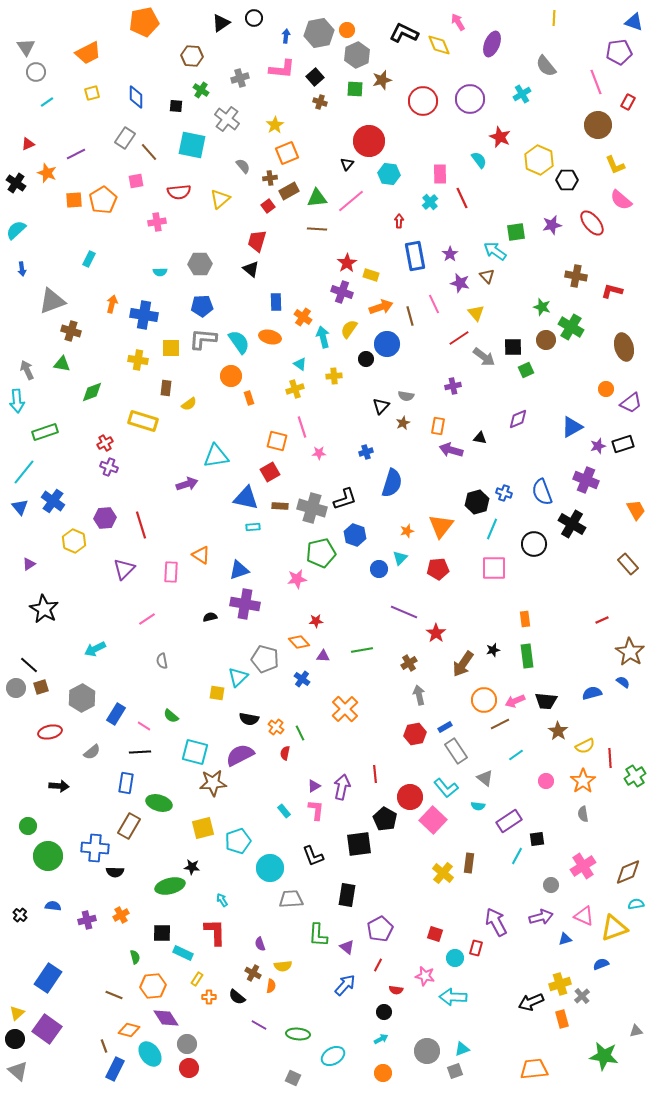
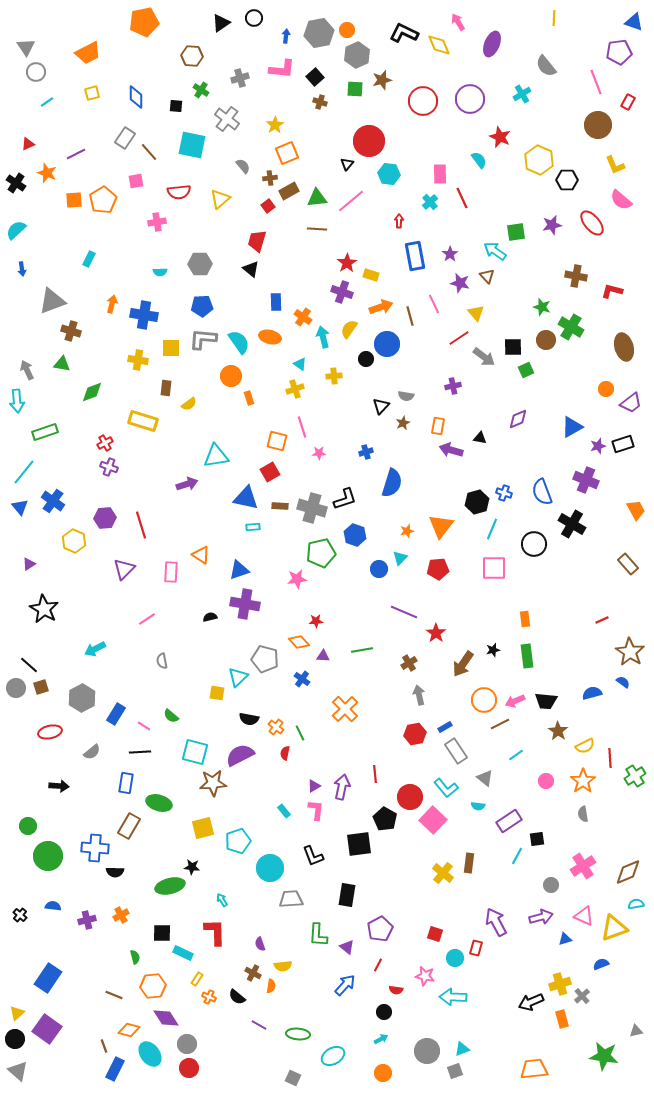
orange cross at (209, 997): rotated 24 degrees clockwise
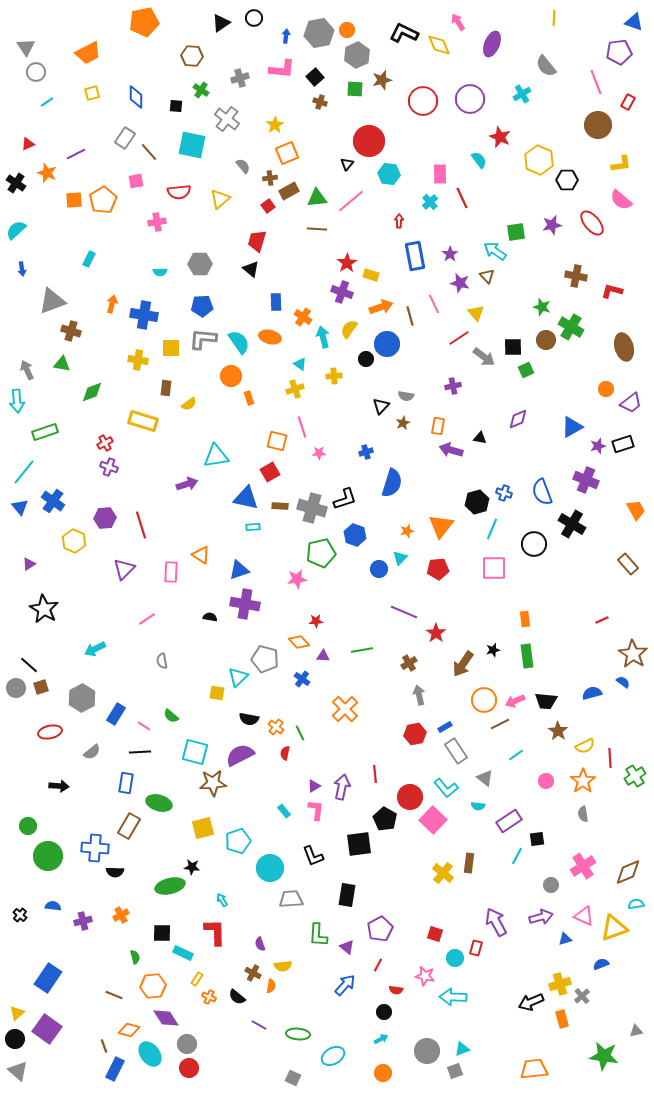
yellow L-shape at (615, 165): moved 6 px right, 1 px up; rotated 75 degrees counterclockwise
black semicircle at (210, 617): rotated 24 degrees clockwise
brown star at (630, 652): moved 3 px right, 2 px down
purple cross at (87, 920): moved 4 px left, 1 px down
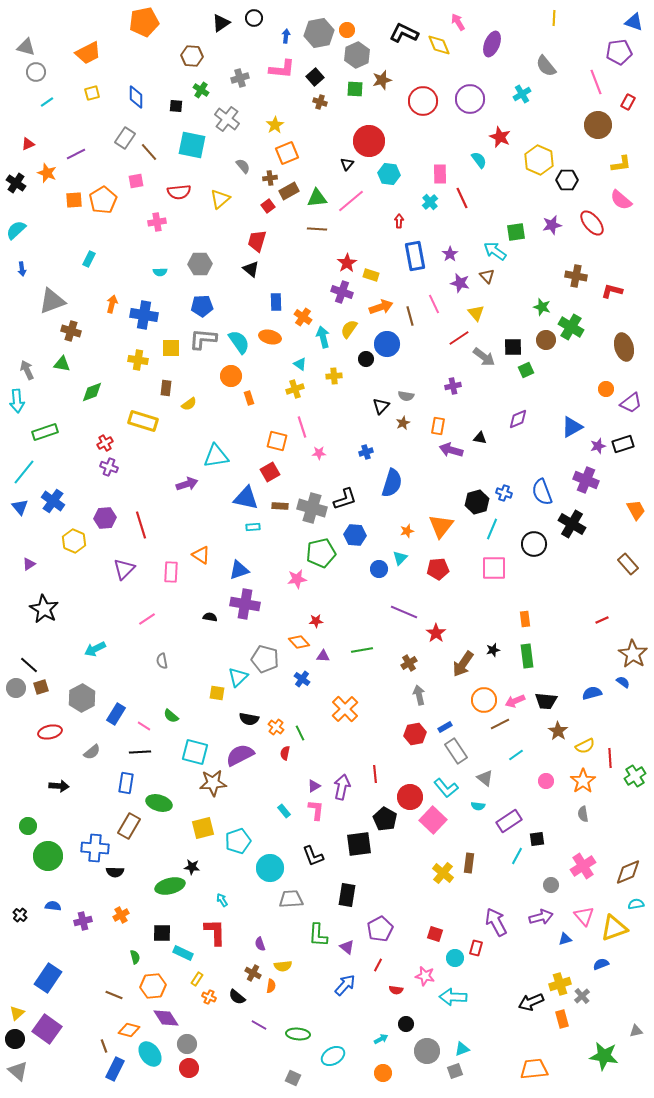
gray triangle at (26, 47): rotated 42 degrees counterclockwise
blue hexagon at (355, 535): rotated 15 degrees counterclockwise
pink triangle at (584, 916): rotated 25 degrees clockwise
black circle at (384, 1012): moved 22 px right, 12 px down
